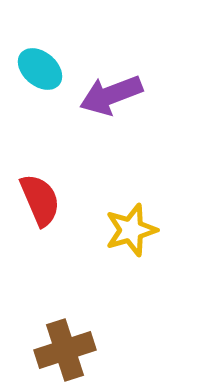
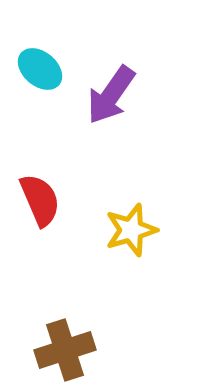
purple arrow: rotated 34 degrees counterclockwise
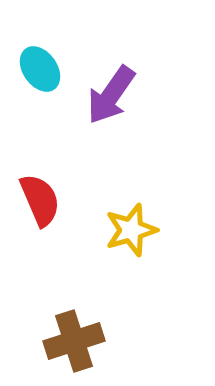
cyan ellipse: rotated 15 degrees clockwise
brown cross: moved 9 px right, 9 px up
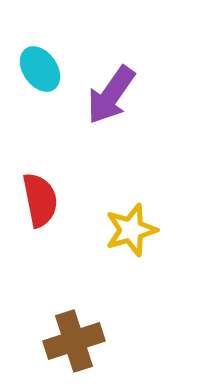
red semicircle: rotated 12 degrees clockwise
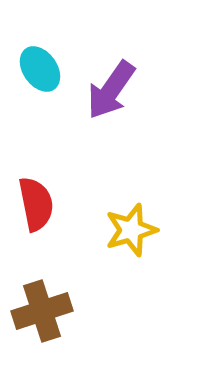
purple arrow: moved 5 px up
red semicircle: moved 4 px left, 4 px down
brown cross: moved 32 px left, 30 px up
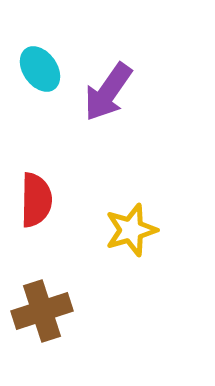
purple arrow: moved 3 px left, 2 px down
red semicircle: moved 4 px up; rotated 12 degrees clockwise
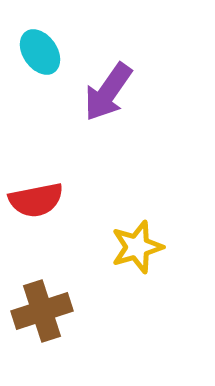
cyan ellipse: moved 17 px up
red semicircle: rotated 78 degrees clockwise
yellow star: moved 6 px right, 17 px down
